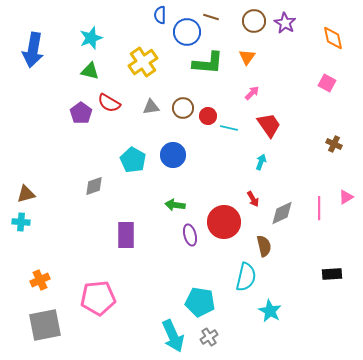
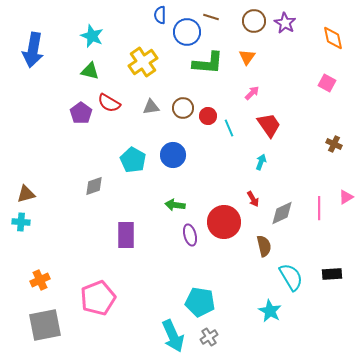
cyan star at (91, 38): moved 1 px right, 2 px up; rotated 30 degrees counterclockwise
cyan line at (229, 128): rotated 54 degrees clockwise
cyan semicircle at (246, 277): moved 45 px right; rotated 44 degrees counterclockwise
pink pentagon at (98, 298): rotated 16 degrees counterclockwise
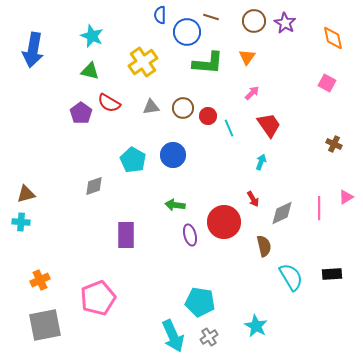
cyan star at (270, 311): moved 14 px left, 15 px down
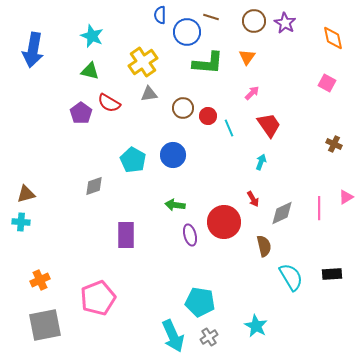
gray triangle at (151, 107): moved 2 px left, 13 px up
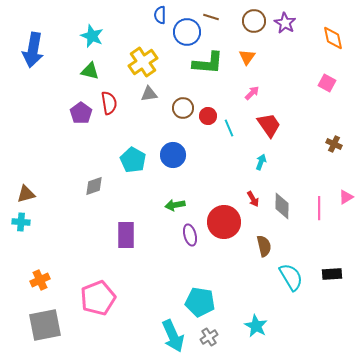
red semicircle at (109, 103): rotated 130 degrees counterclockwise
green arrow at (175, 205): rotated 18 degrees counterclockwise
gray diamond at (282, 213): moved 7 px up; rotated 64 degrees counterclockwise
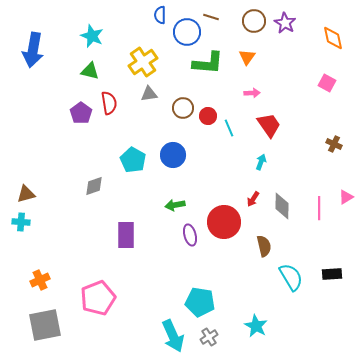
pink arrow at (252, 93): rotated 42 degrees clockwise
red arrow at (253, 199): rotated 63 degrees clockwise
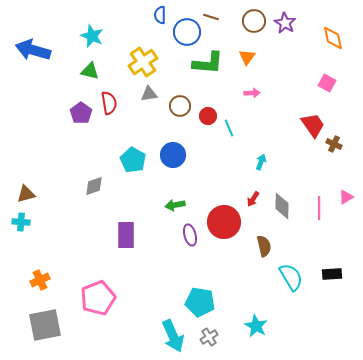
blue arrow at (33, 50): rotated 96 degrees clockwise
brown circle at (183, 108): moved 3 px left, 2 px up
red trapezoid at (269, 125): moved 44 px right
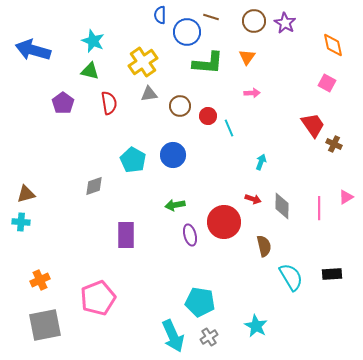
cyan star at (92, 36): moved 1 px right, 5 px down
orange diamond at (333, 38): moved 7 px down
purple pentagon at (81, 113): moved 18 px left, 10 px up
red arrow at (253, 199): rotated 105 degrees counterclockwise
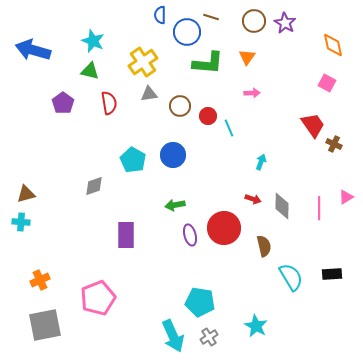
red circle at (224, 222): moved 6 px down
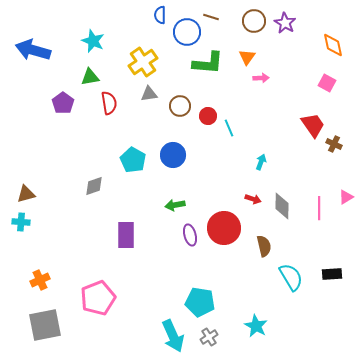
green triangle at (90, 71): moved 6 px down; rotated 24 degrees counterclockwise
pink arrow at (252, 93): moved 9 px right, 15 px up
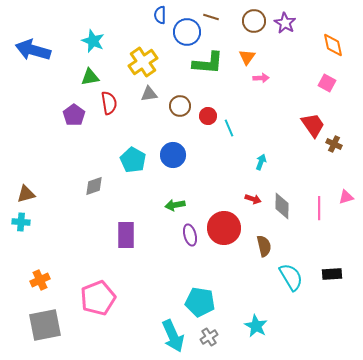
purple pentagon at (63, 103): moved 11 px right, 12 px down
pink triangle at (346, 197): rotated 14 degrees clockwise
